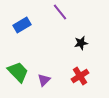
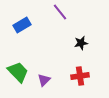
red cross: rotated 24 degrees clockwise
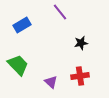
green trapezoid: moved 7 px up
purple triangle: moved 7 px right, 2 px down; rotated 32 degrees counterclockwise
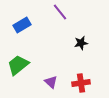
green trapezoid: rotated 85 degrees counterclockwise
red cross: moved 1 px right, 7 px down
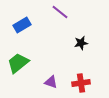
purple line: rotated 12 degrees counterclockwise
green trapezoid: moved 2 px up
purple triangle: rotated 24 degrees counterclockwise
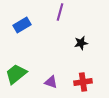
purple line: rotated 66 degrees clockwise
green trapezoid: moved 2 px left, 11 px down
red cross: moved 2 px right, 1 px up
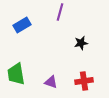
green trapezoid: rotated 60 degrees counterclockwise
red cross: moved 1 px right, 1 px up
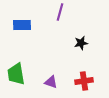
blue rectangle: rotated 30 degrees clockwise
